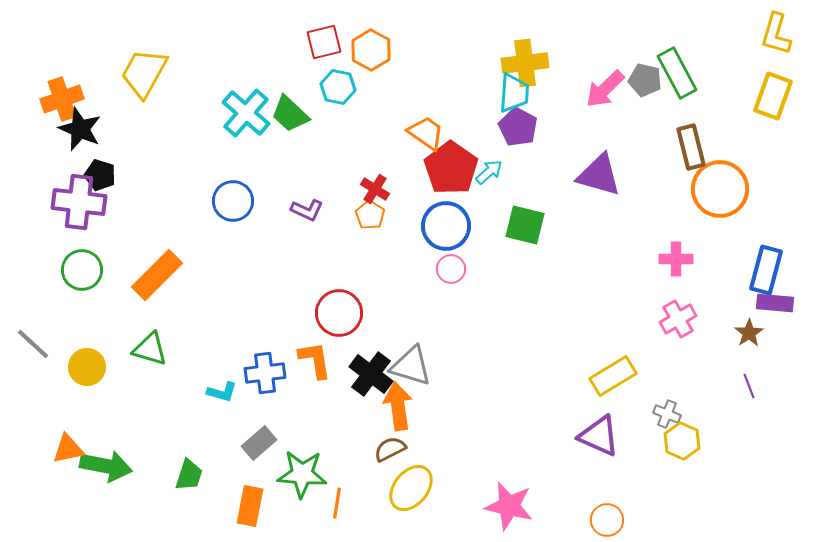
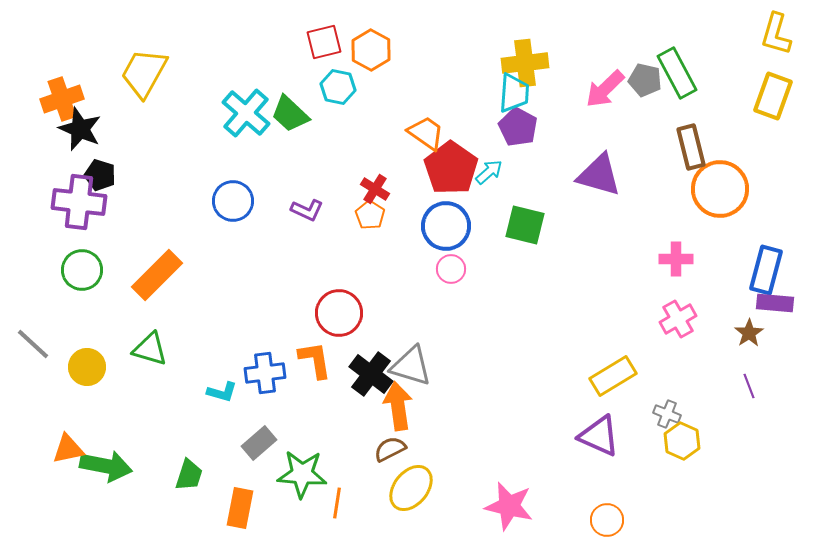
orange rectangle at (250, 506): moved 10 px left, 2 px down
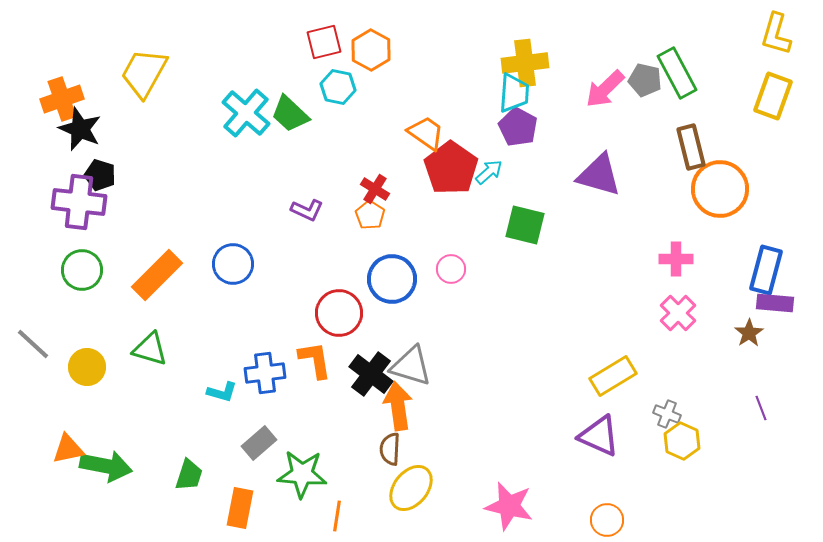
blue circle at (233, 201): moved 63 px down
blue circle at (446, 226): moved 54 px left, 53 px down
pink cross at (678, 319): moved 6 px up; rotated 15 degrees counterclockwise
purple line at (749, 386): moved 12 px right, 22 px down
brown semicircle at (390, 449): rotated 60 degrees counterclockwise
orange line at (337, 503): moved 13 px down
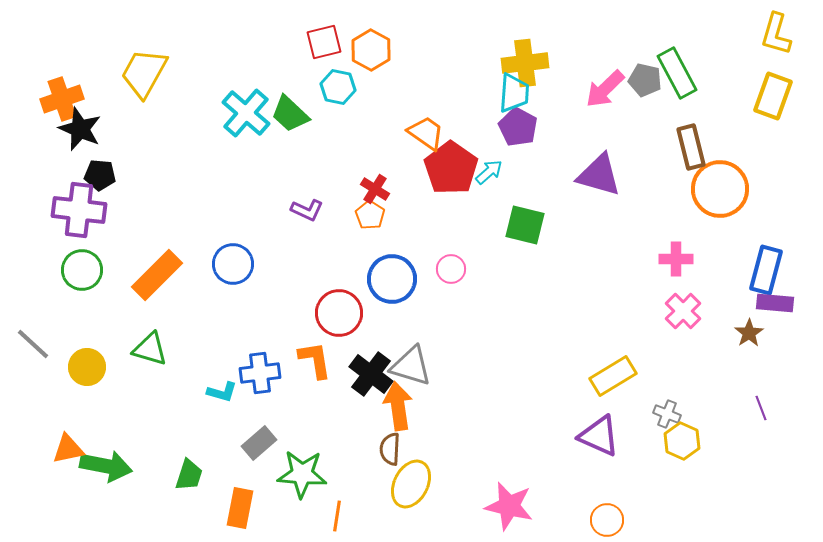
black pentagon at (100, 175): rotated 12 degrees counterclockwise
purple cross at (79, 202): moved 8 px down
pink cross at (678, 313): moved 5 px right, 2 px up
blue cross at (265, 373): moved 5 px left
yellow ellipse at (411, 488): moved 4 px up; rotated 12 degrees counterclockwise
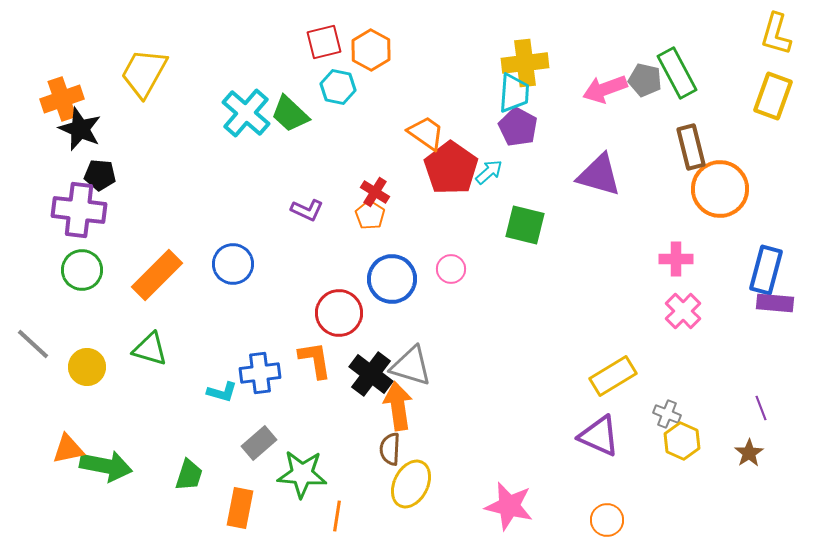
pink arrow at (605, 89): rotated 24 degrees clockwise
red cross at (375, 189): moved 3 px down
brown star at (749, 333): moved 120 px down
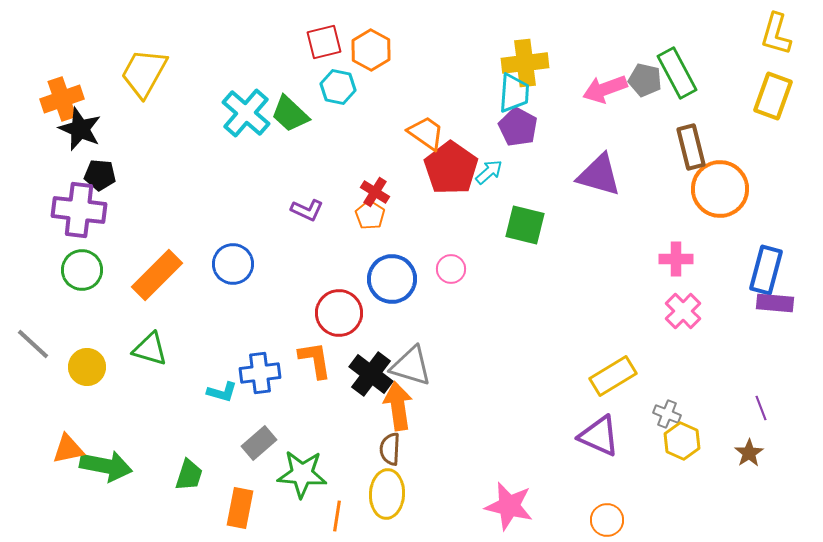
yellow ellipse at (411, 484): moved 24 px left, 10 px down; rotated 24 degrees counterclockwise
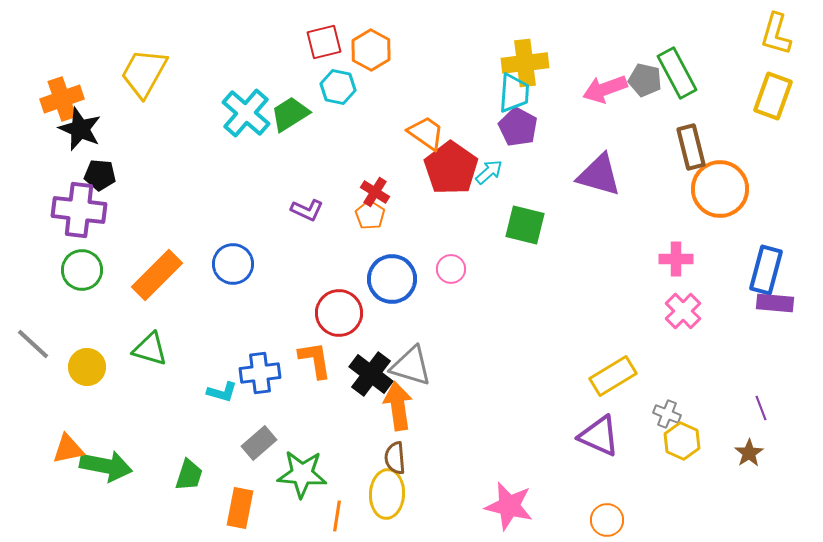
green trapezoid at (290, 114): rotated 105 degrees clockwise
brown semicircle at (390, 449): moved 5 px right, 9 px down; rotated 8 degrees counterclockwise
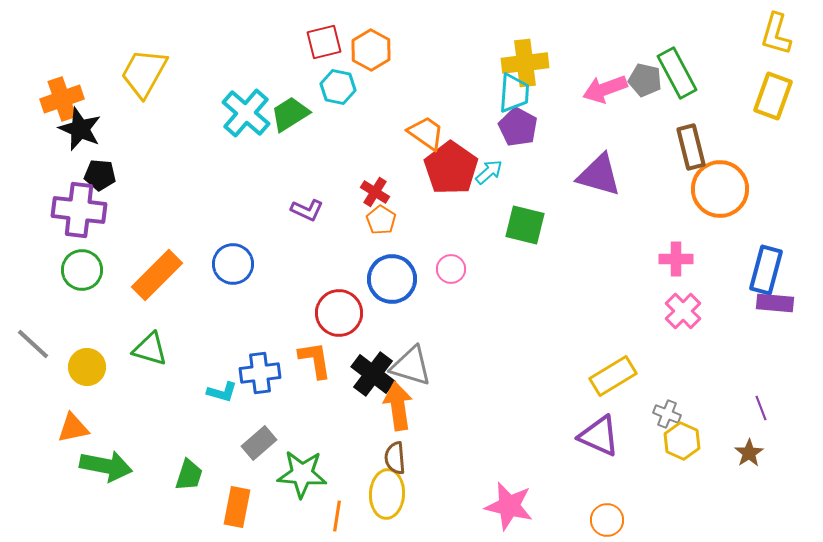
orange pentagon at (370, 215): moved 11 px right, 5 px down
black cross at (371, 374): moved 2 px right
orange triangle at (68, 449): moved 5 px right, 21 px up
orange rectangle at (240, 508): moved 3 px left, 1 px up
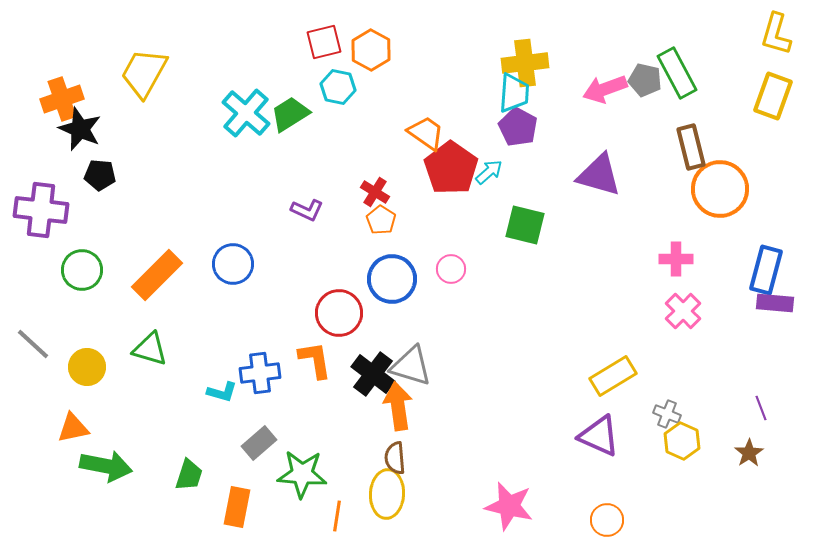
purple cross at (79, 210): moved 38 px left
